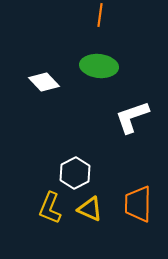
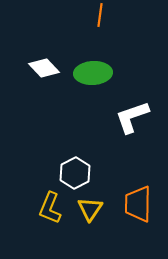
green ellipse: moved 6 px left, 7 px down; rotated 9 degrees counterclockwise
white diamond: moved 14 px up
yellow triangle: rotated 40 degrees clockwise
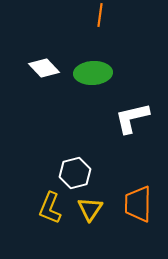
white L-shape: moved 1 px down; rotated 6 degrees clockwise
white hexagon: rotated 12 degrees clockwise
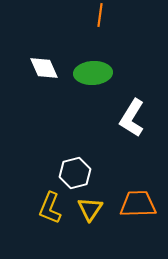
white diamond: rotated 20 degrees clockwise
white L-shape: rotated 45 degrees counterclockwise
orange trapezoid: rotated 87 degrees clockwise
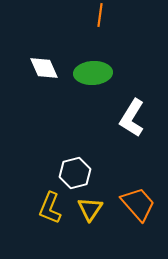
orange trapezoid: rotated 51 degrees clockwise
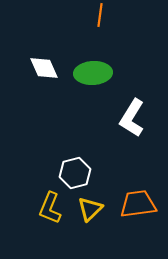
orange trapezoid: rotated 57 degrees counterclockwise
yellow triangle: rotated 12 degrees clockwise
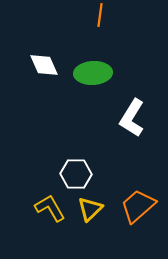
white diamond: moved 3 px up
white hexagon: moved 1 px right, 1 px down; rotated 16 degrees clockwise
orange trapezoid: moved 2 px down; rotated 33 degrees counterclockwise
yellow L-shape: rotated 128 degrees clockwise
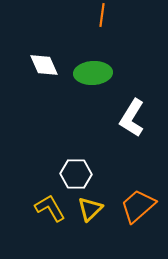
orange line: moved 2 px right
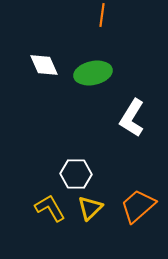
green ellipse: rotated 9 degrees counterclockwise
yellow triangle: moved 1 px up
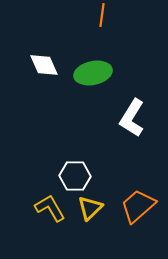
white hexagon: moved 1 px left, 2 px down
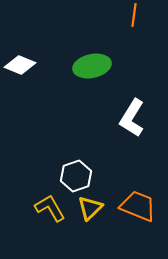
orange line: moved 32 px right
white diamond: moved 24 px left; rotated 44 degrees counterclockwise
green ellipse: moved 1 px left, 7 px up
white hexagon: moved 1 px right; rotated 20 degrees counterclockwise
orange trapezoid: rotated 63 degrees clockwise
